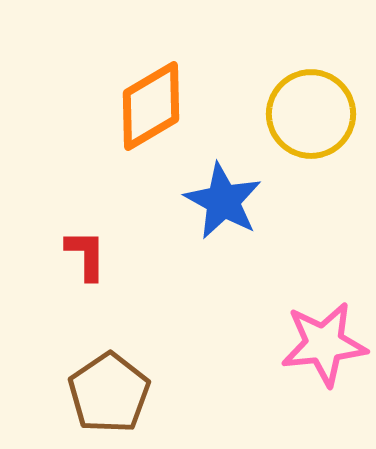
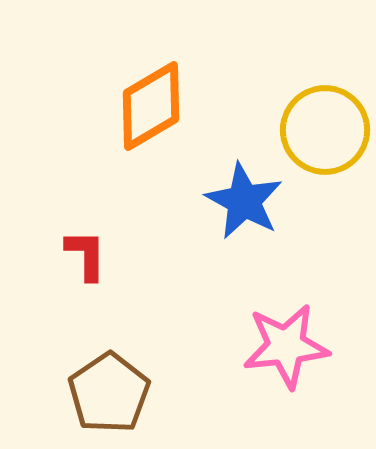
yellow circle: moved 14 px right, 16 px down
blue star: moved 21 px right
pink star: moved 38 px left, 2 px down
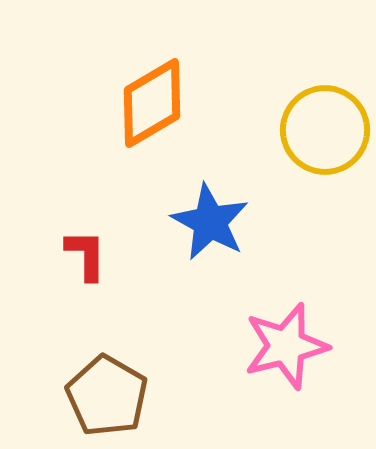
orange diamond: moved 1 px right, 3 px up
blue star: moved 34 px left, 21 px down
pink star: rotated 8 degrees counterclockwise
brown pentagon: moved 2 px left, 3 px down; rotated 8 degrees counterclockwise
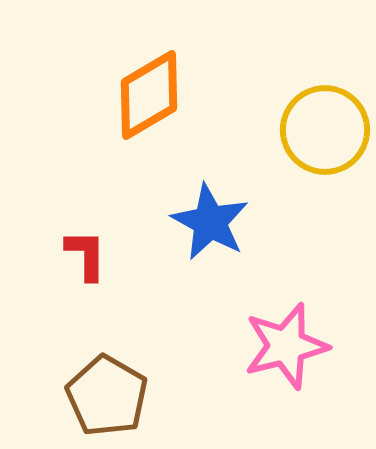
orange diamond: moved 3 px left, 8 px up
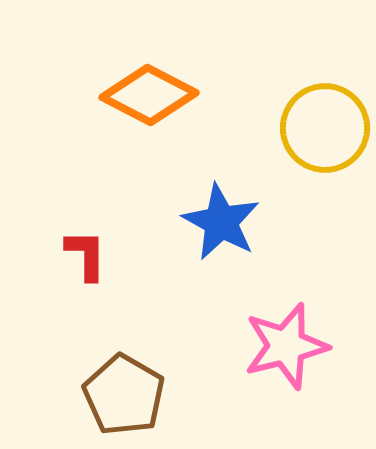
orange diamond: rotated 58 degrees clockwise
yellow circle: moved 2 px up
blue star: moved 11 px right
brown pentagon: moved 17 px right, 1 px up
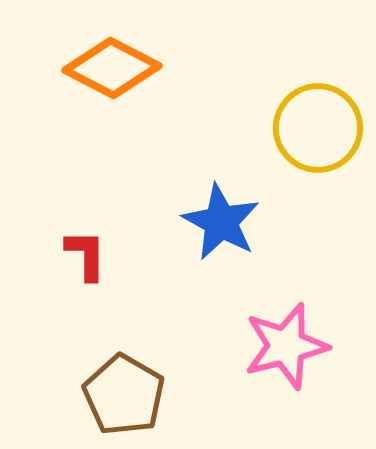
orange diamond: moved 37 px left, 27 px up
yellow circle: moved 7 px left
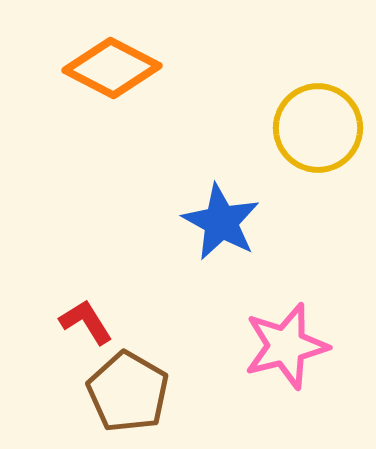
red L-shape: moved 67 px down; rotated 32 degrees counterclockwise
brown pentagon: moved 4 px right, 3 px up
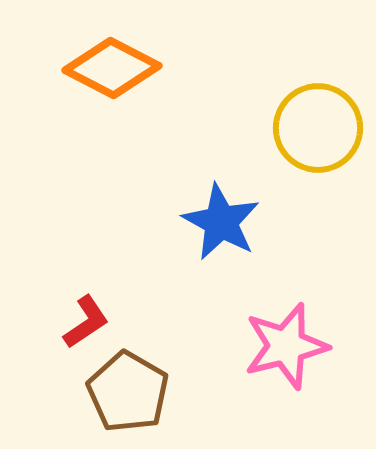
red L-shape: rotated 88 degrees clockwise
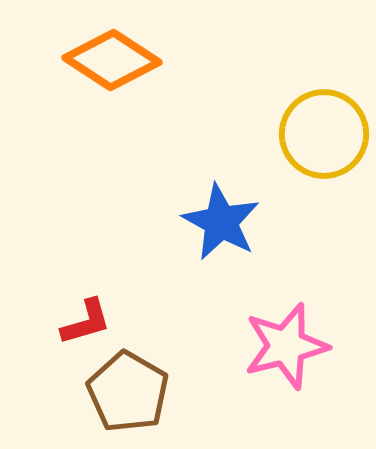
orange diamond: moved 8 px up; rotated 6 degrees clockwise
yellow circle: moved 6 px right, 6 px down
red L-shape: rotated 18 degrees clockwise
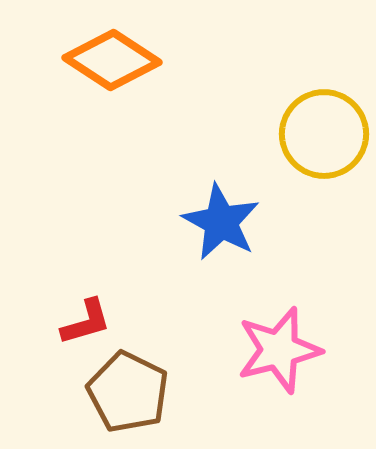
pink star: moved 7 px left, 4 px down
brown pentagon: rotated 4 degrees counterclockwise
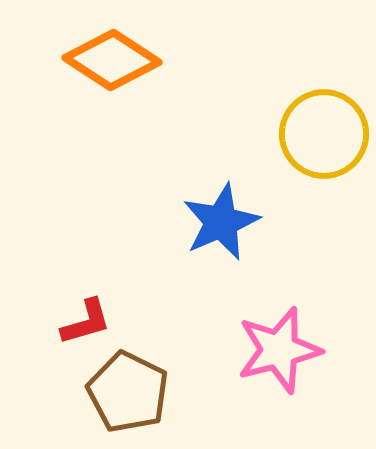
blue star: rotated 20 degrees clockwise
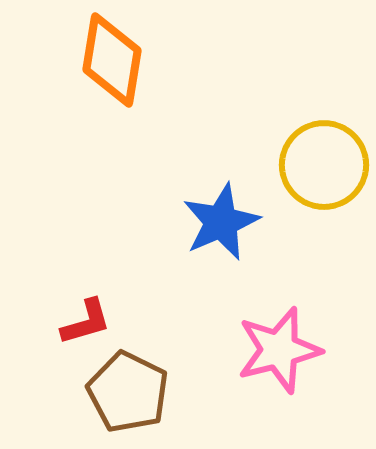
orange diamond: rotated 66 degrees clockwise
yellow circle: moved 31 px down
